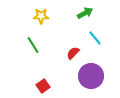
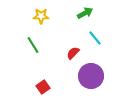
red square: moved 1 px down
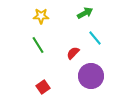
green line: moved 5 px right
